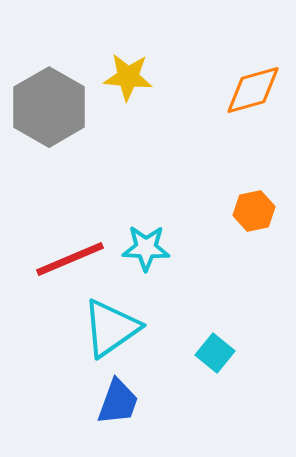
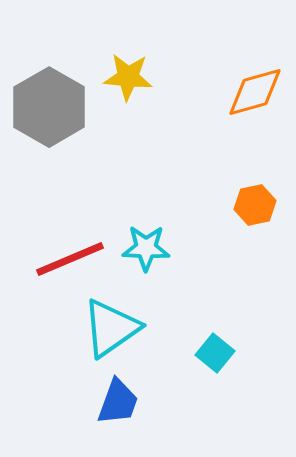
orange diamond: moved 2 px right, 2 px down
orange hexagon: moved 1 px right, 6 px up
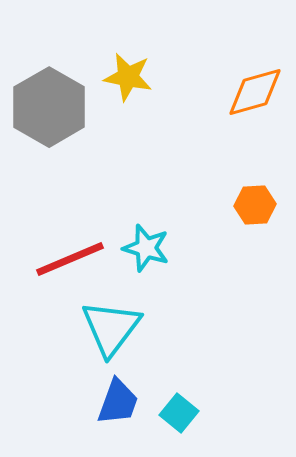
yellow star: rotated 6 degrees clockwise
orange hexagon: rotated 9 degrees clockwise
cyan star: rotated 15 degrees clockwise
cyan triangle: rotated 18 degrees counterclockwise
cyan square: moved 36 px left, 60 px down
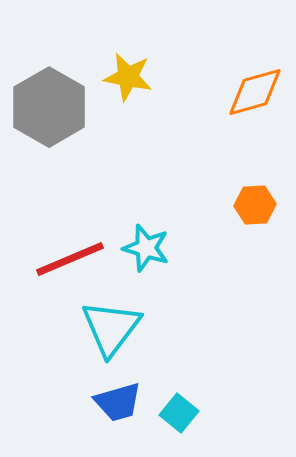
blue trapezoid: rotated 54 degrees clockwise
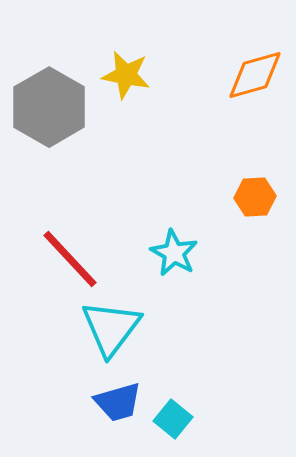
yellow star: moved 2 px left, 2 px up
orange diamond: moved 17 px up
orange hexagon: moved 8 px up
cyan star: moved 28 px right, 5 px down; rotated 12 degrees clockwise
red line: rotated 70 degrees clockwise
cyan square: moved 6 px left, 6 px down
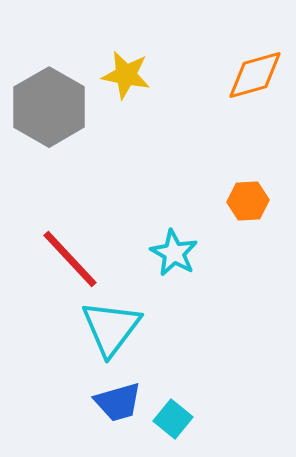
orange hexagon: moved 7 px left, 4 px down
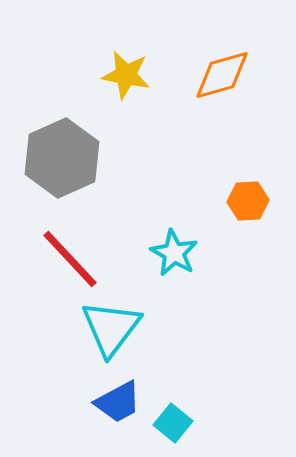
orange diamond: moved 33 px left
gray hexagon: moved 13 px right, 51 px down; rotated 6 degrees clockwise
blue trapezoid: rotated 12 degrees counterclockwise
cyan square: moved 4 px down
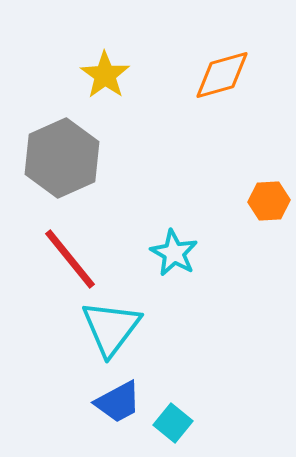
yellow star: moved 21 px left; rotated 24 degrees clockwise
orange hexagon: moved 21 px right
red line: rotated 4 degrees clockwise
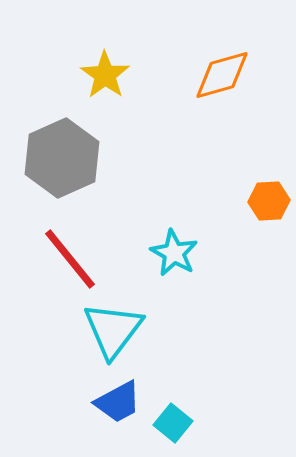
cyan triangle: moved 2 px right, 2 px down
